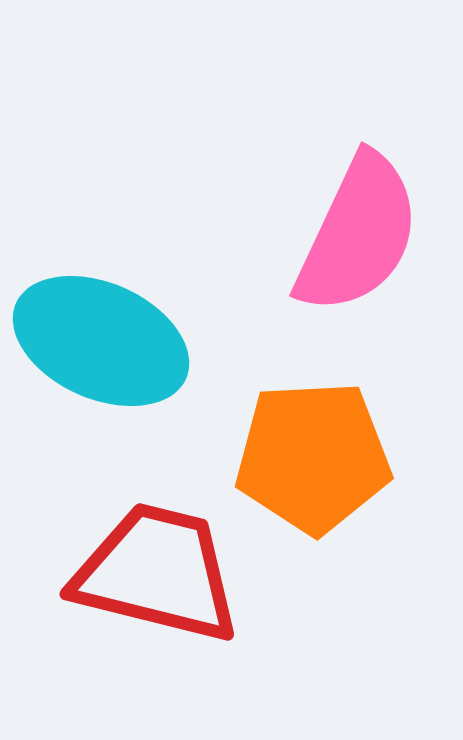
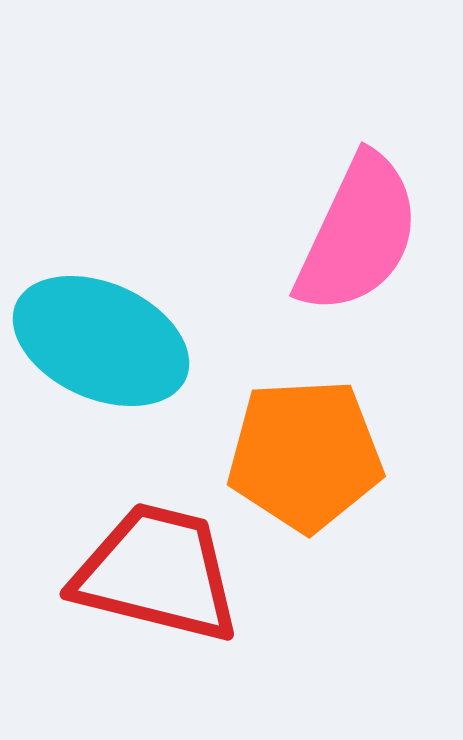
orange pentagon: moved 8 px left, 2 px up
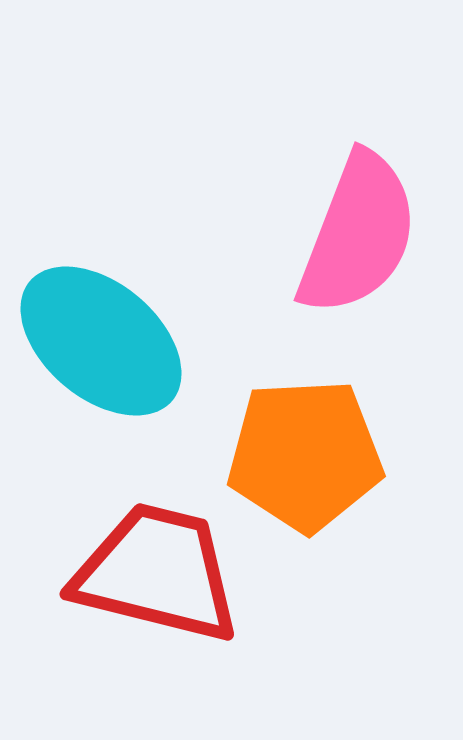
pink semicircle: rotated 4 degrees counterclockwise
cyan ellipse: rotated 16 degrees clockwise
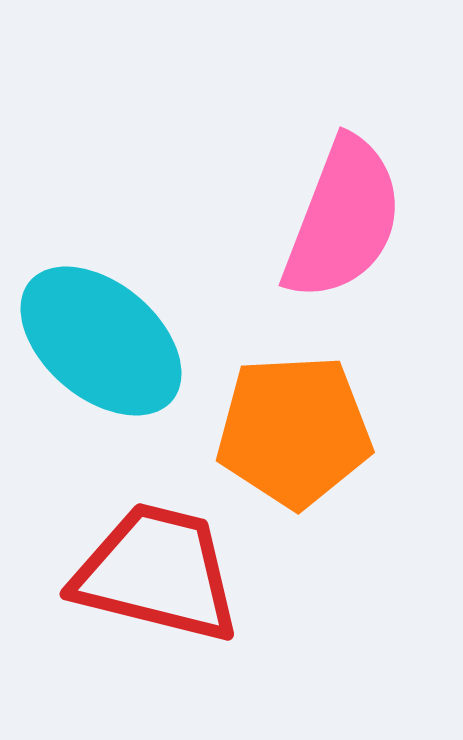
pink semicircle: moved 15 px left, 15 px up
orange pentagon: moved 11 px left, 24 px up
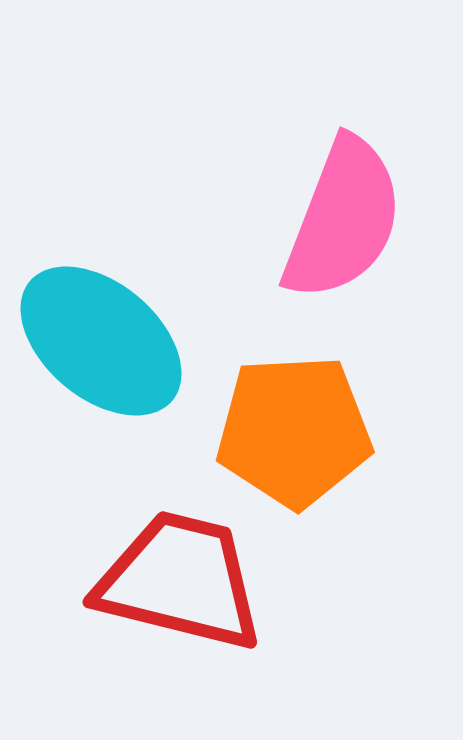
red trapezoid: moved 23 px right, 8 px down
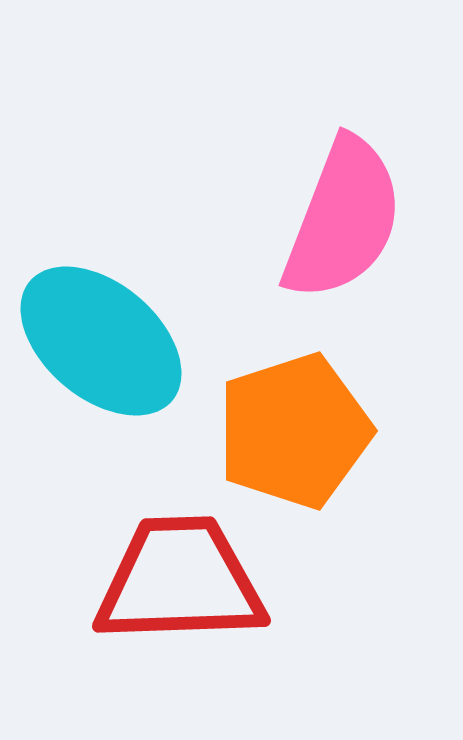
orange pentagon: rotated 15 degrees counterclockwise
red trapezoid: rotated 16 degrees counterclockwise
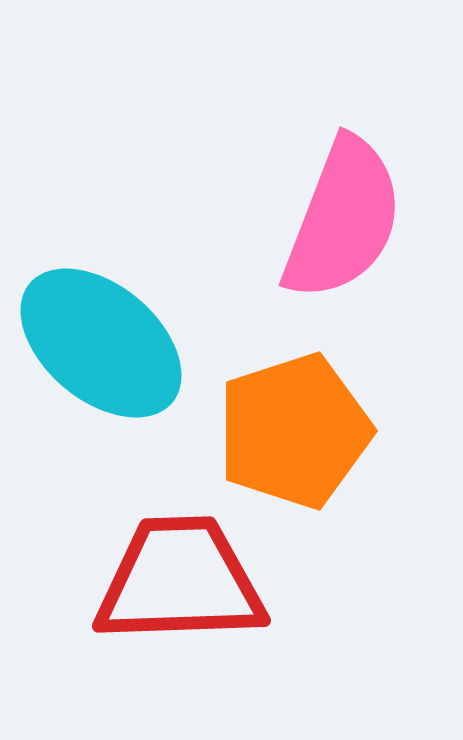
cyan ellipse: moved 2 px down
